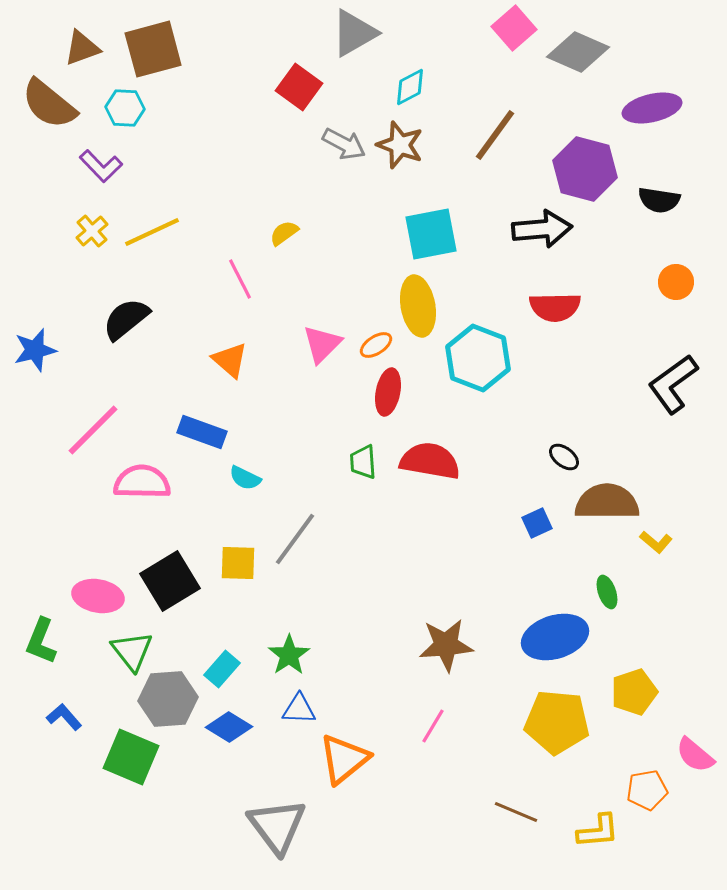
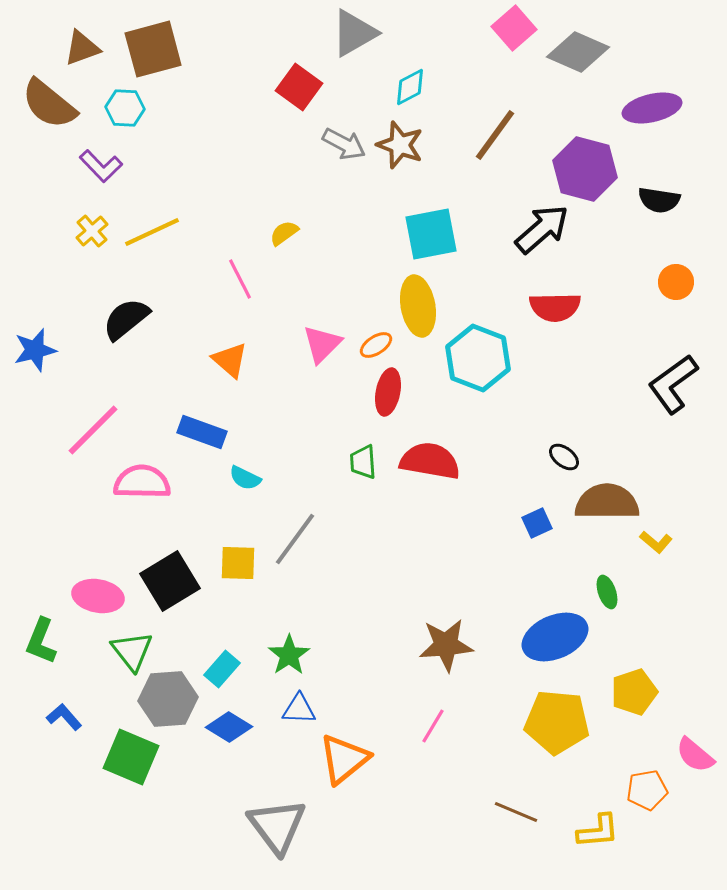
black arrow at (542, 229): rotated 36 degrees counterclockwise
blue ellipse at (555, 637): rotated 6 degrees counterclockwise
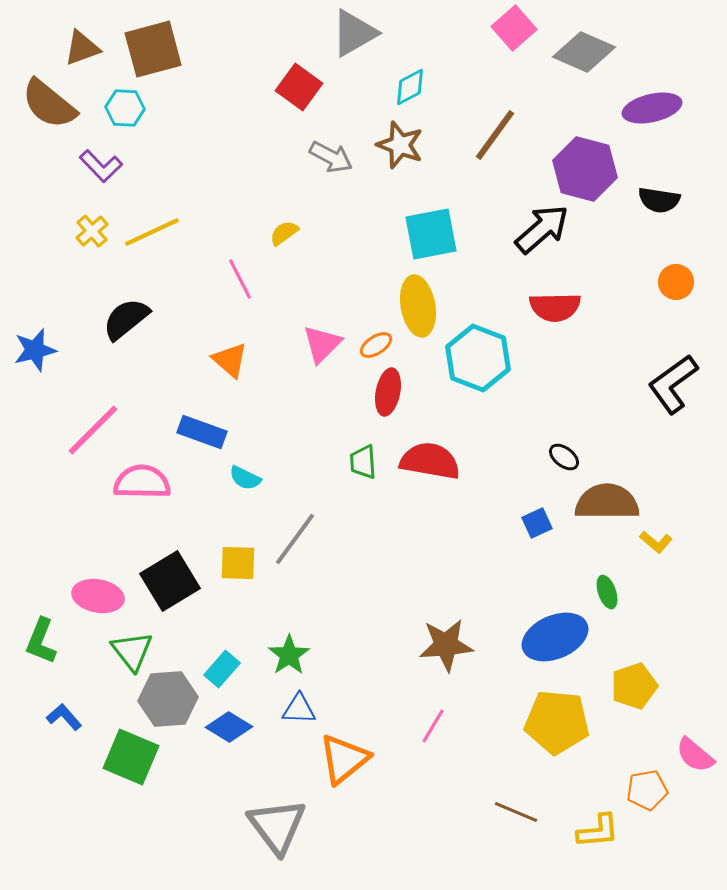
gray diamond at (578, 52): moved 6 px right
gray arrow at (344, 144): moved 13 px left, 13 px down
yellow pentagon at (634, 692): moved 6 px up
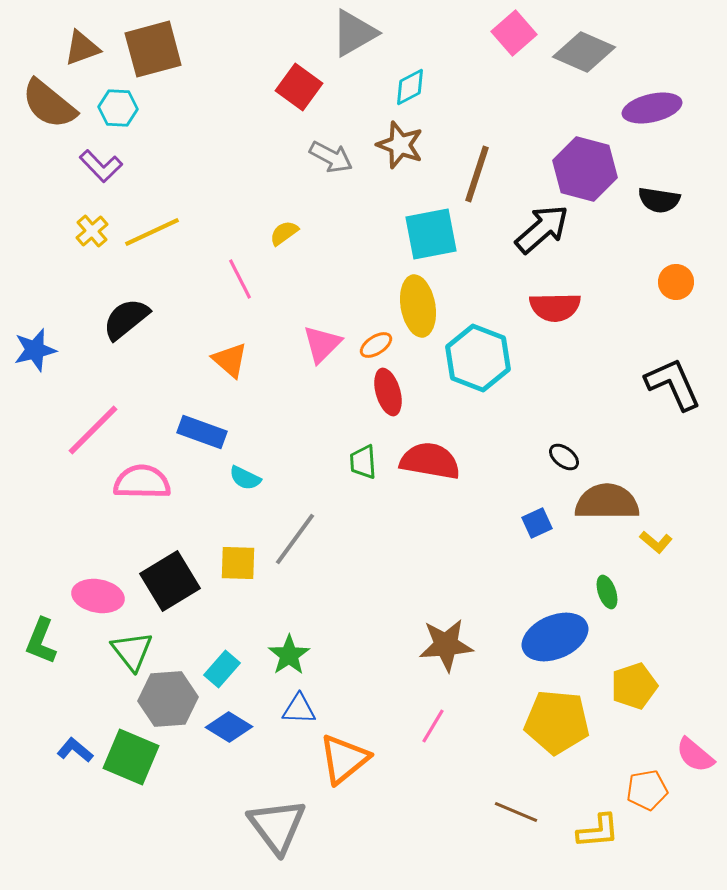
pink square at (514, 28): moved 5 px down
cyan hexagon at (125, 108): moved 7 px left
brown line at (495, 135): moved 18 px left, 39 px down; rotated 18 degrees counterclockwise
black L-shape at (673, 384): rotated 102 degrees clockwise
red ellipse at (388, 392): rotated 27 degrees counterclockwise
blue L-shape at (64, 717): moved 11 px right, 33 px down; rotated 9 degrees counterclockwise
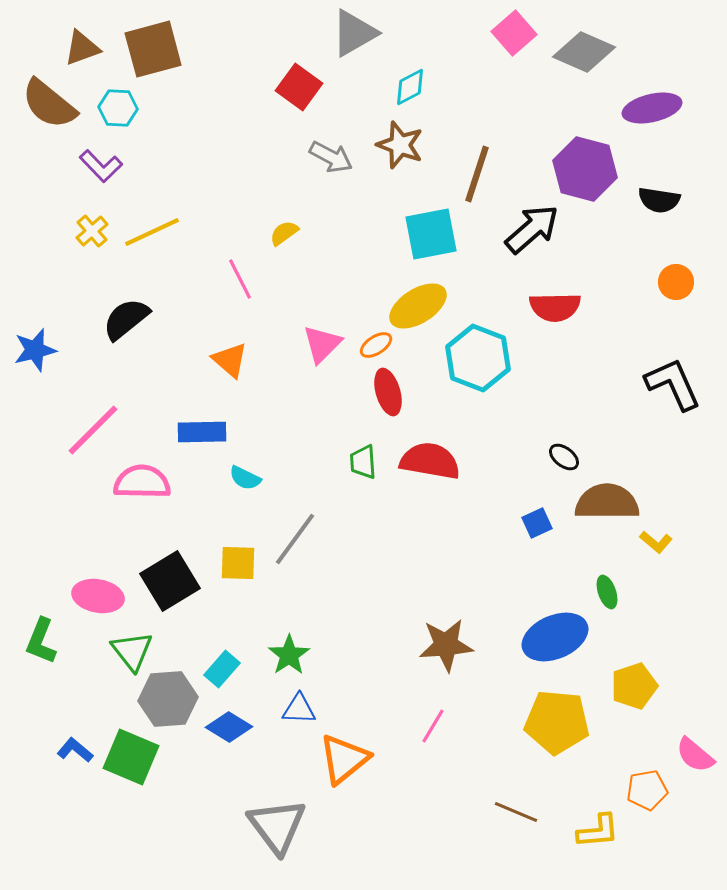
black arrow at (542, 229): moved 10 px left
yellow ellipse at (418, 306): rotated 68 degrees clockwise
blue rectangle at (202, 432): rotated 21 degrees counterclockwise
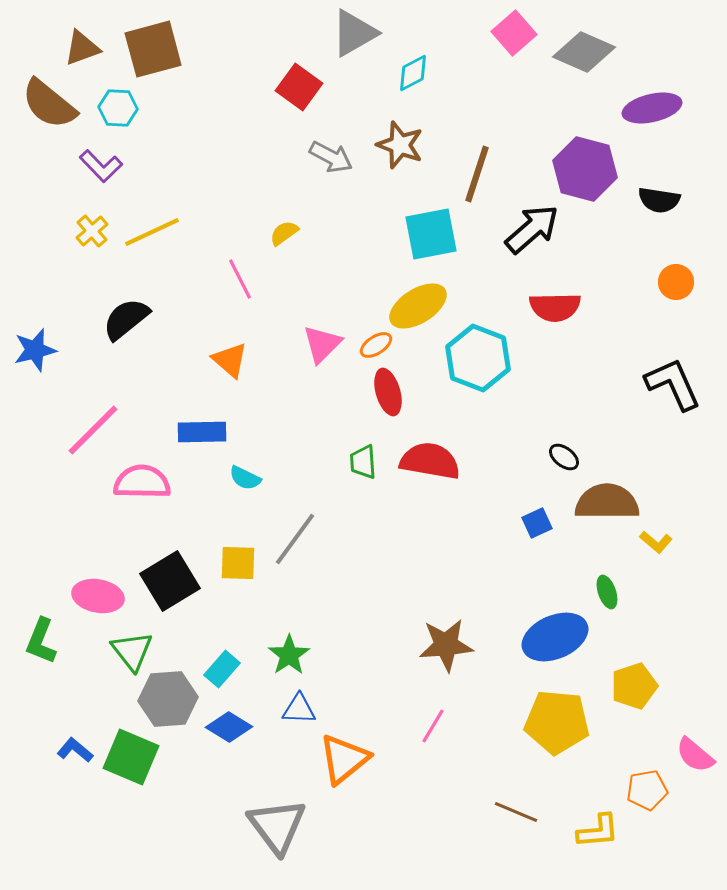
cyan diamond at (410, 87): moved 3 px right, 14 px up
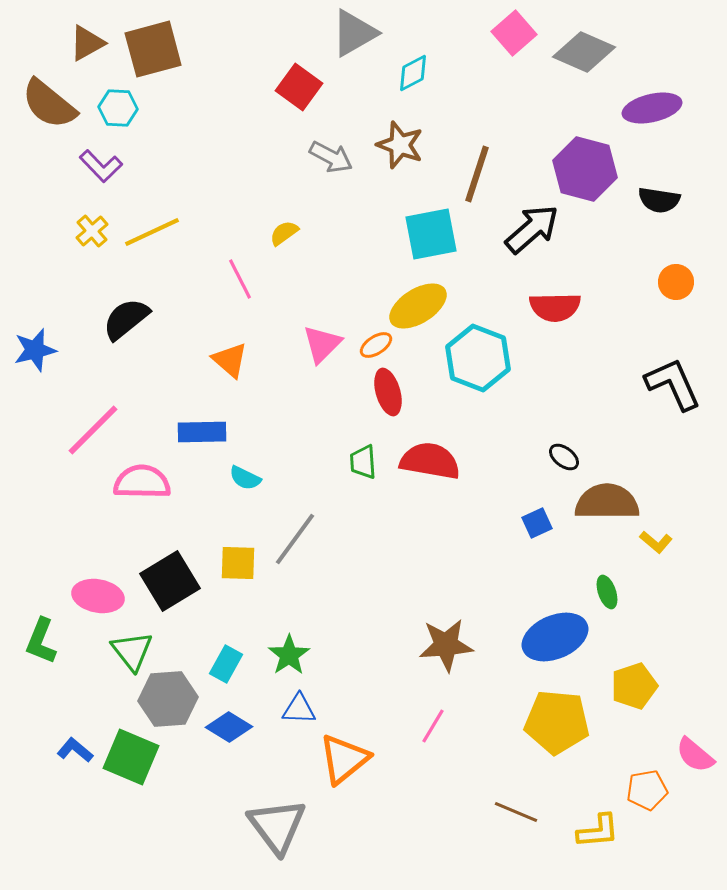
brown triangle at (82, 48): moved 5 px right, 5 px up; rotated 9 degrees counterclockwise
cyan rectangle at (222, 669): moved 4 px right, 5 px up; rotated 12 degrees counterclockwise
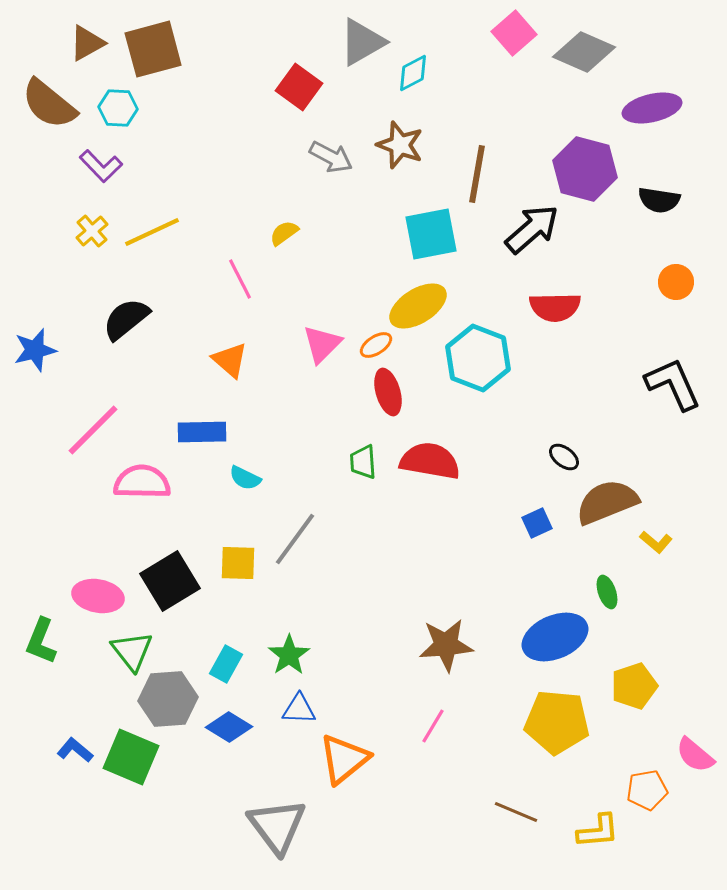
gray triangle at (354, 33): moved 8 px right, 9 px down
brown line at (477, 174): rotated 8 degrees counterclockwise
brown semicircle at (607, 502): rotated 22 degrees counterclockwise
